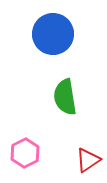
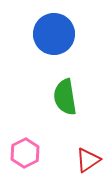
blue circle: moved 1 px right
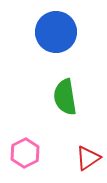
blue circle: moved 2 px right, 2 px up
red triangle: moved 2 px up
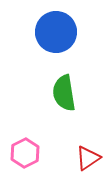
green semicircle: moved 1 px left, 4 px up
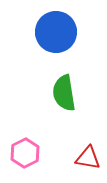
red triangle: rotated 44 degrees clockwise
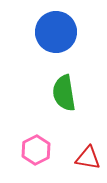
pink hexagon: moved 11 px right, 3 px up
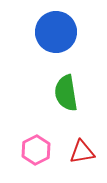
green semicircle: moved 2 px right
red triangle: moved 6 px left, 6 px up; rotated 20 degrees counterclockwise
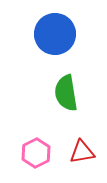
blue circle: moved 1 px left, 2 px down
pink hexagon: moved 3 px down
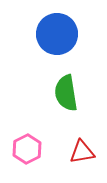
blue circle: moved 2 px right
pink hexagon: moved 9 px left, 4 px up
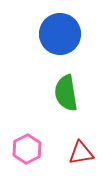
blue circle: moved 3 px right
red triangle: moved 1 px left, 1 px down
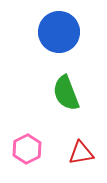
blue circle: moved 1 px left, 2 px up
green semicircle: rotated 12 degrees counterclockwise
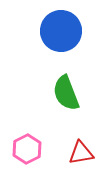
blue circle: moved 2 px right, 1 px up
